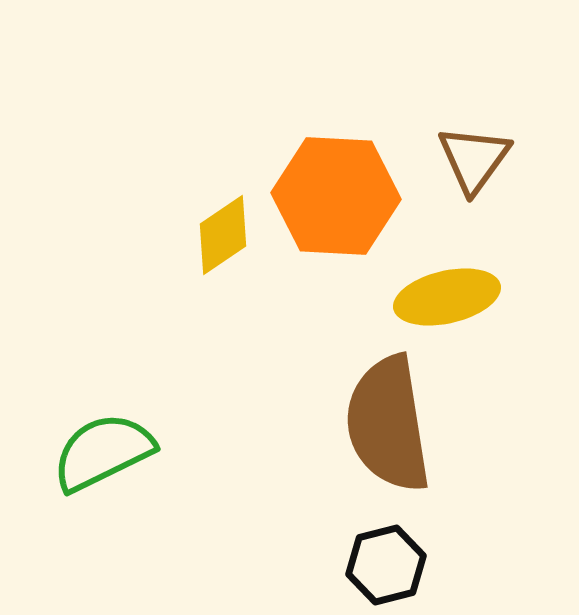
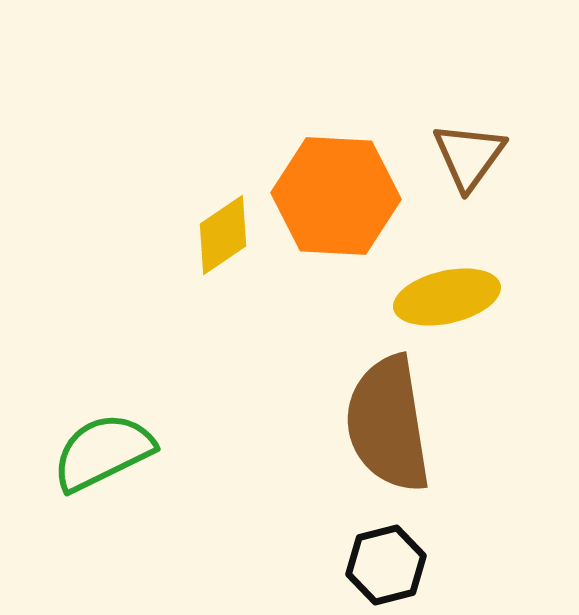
brown triangle: moved 5 px left, 3 px up
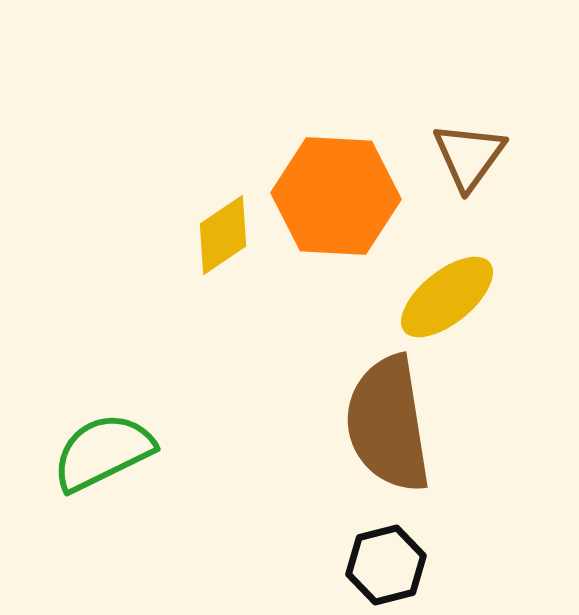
yellow ellipse: rotated 26 degrees counterclockwise
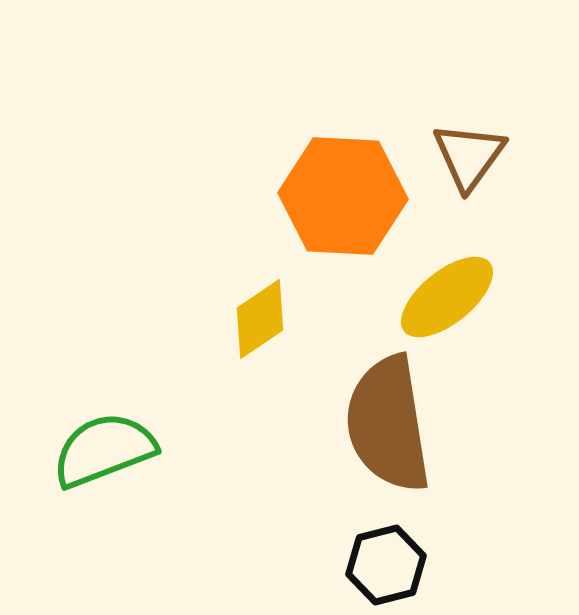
orange hexagon: moved 7 px right
yellow diamond: moved 37 px right, 84 px down
green semicircle: moved 1 px right, 2 px up; rotated 5 degrees clockwise
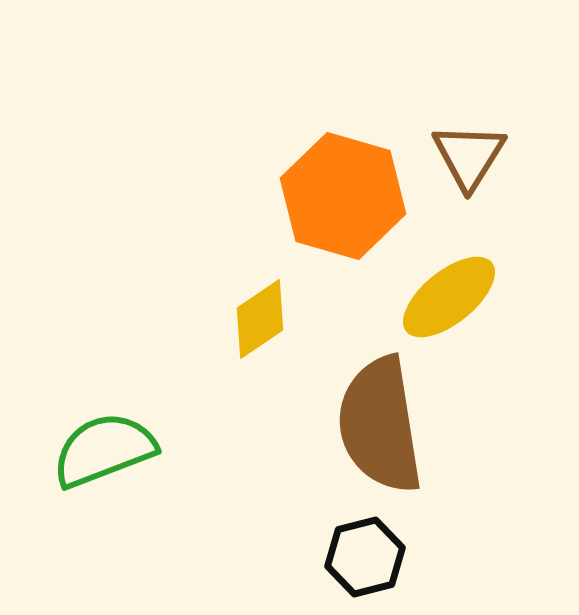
brown triangle: rotated 4 degrees counterclockwise
orange hexagon: rotated 13 degrees clockwise
yellow ellipse: moved 2 px right
brown semicircle: moved 8 px left, 1 px down
black hexagon: moved 21 px left, 8 px up
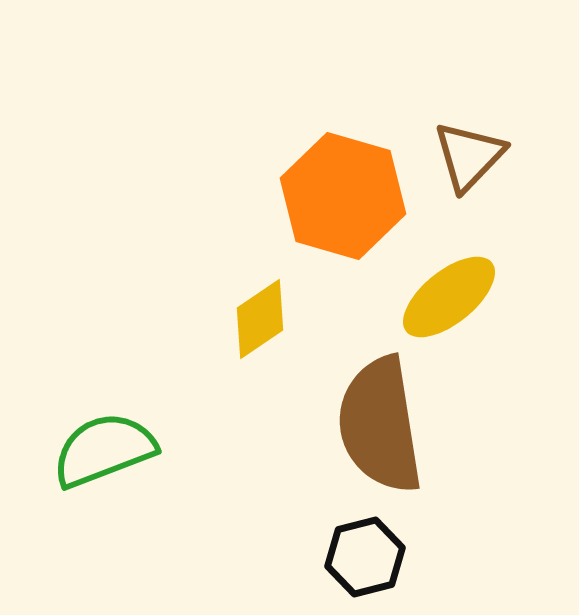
brown triangle: rotated 12 degrees clockwise
